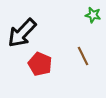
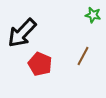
brown line: rotated 54 degrees clockwise
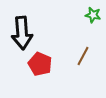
black arrow: rotated 48 degrees counterclockwise
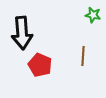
brown line: rotated 24 degrees counterclockwise
red pentagon: moved 1 px down
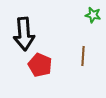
black arrow: moved 2 px right, 1 px down
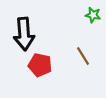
brown line: rotated 36 degrees counterclockwise
red pentagon: rotated 10 degrees counterclockwise
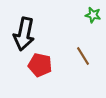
black arrow: rotated 16 degrees clockwise
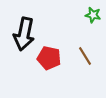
brown line: moved 2 px right
red pentagon: moved 9 px right, 7 px up
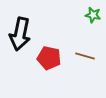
black arrow: moved 4 px left
brown line: rotated 42 degrees counterclockwise
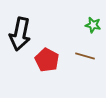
green star: moved 10 px down
red pentagon: moved 2 px left, 2 px down; rotated 15 degrees clockwise
